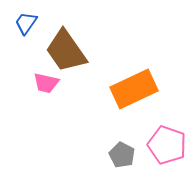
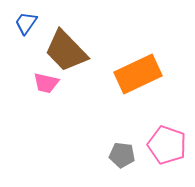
brown trapezoid: rotated 9 degrees counterclockwise
orange rectangle: moved 4 px right, 15 px up
gray pentagon: rotated 20 degrees counterclockwise
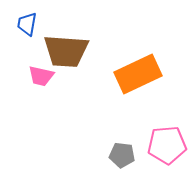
blue trapezoid: moved 1 px right, 1 px down; rotated 25 degrees counterclockwise
brown trapezoid: rotated 42 degrees counterclockwise
pink trapezoid: moved 5 px left, 7 px up
pink pentagon: rotated 24 degrees counterclockwise
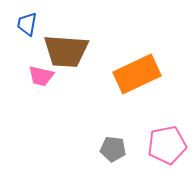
orange rectangle: moved 1 px left
pink pentagon: rotated 6 degrees counterclockwise
gray pentagon: moved 9 px left, 6 px up
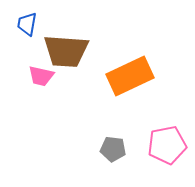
orange rectangle: moved 7 px left, 2 px down
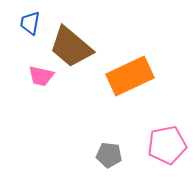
blue trapezoid: moved 3 px right, 1 px up
brown trapezoid: moved 5 px right, 4 px up; rotated 36 degrees clockwise
gray pentagon: moved 4 px left, 6 px down
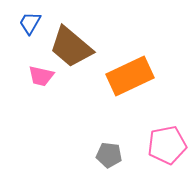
blue trapezoid: rotated 20 degrees clockwise
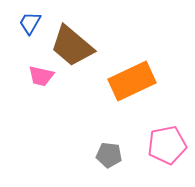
brown trapezoid: moved 1 px right, 1 px up
orange rectangle: moved 2 px right, 5 px down
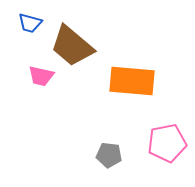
blue trapezoid: rotated 105 degrees counterclockwise
orange rectangle: rotated 30 degrees clockwise
pink pentagon: moved 2 px up
